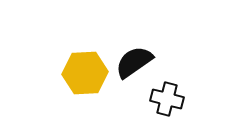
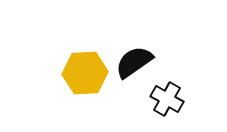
black cross: rotated 16 degrees clockwise
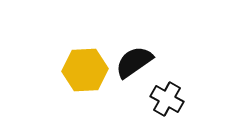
yellow hexagon: moved 3 px up
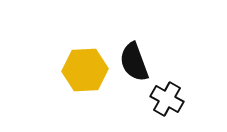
black semicircle: rotated 75 degrees counterclockwise
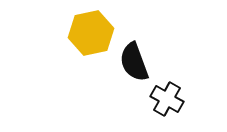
yellow hexagon: moved 6 px right, 37 px up; rotated 9 degrees counterclockwise
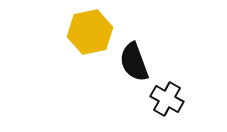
yellow hexagon: moved 1 px left, 1 px up
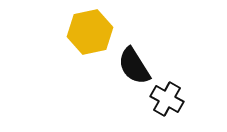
black semicircle: moved 4 px down; rotated 12 degrees counterclockwise
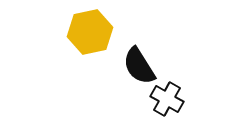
black semicircle: moved 5 px right
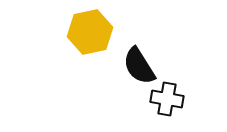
black cross: rotated 20 degrees counterclockwise
